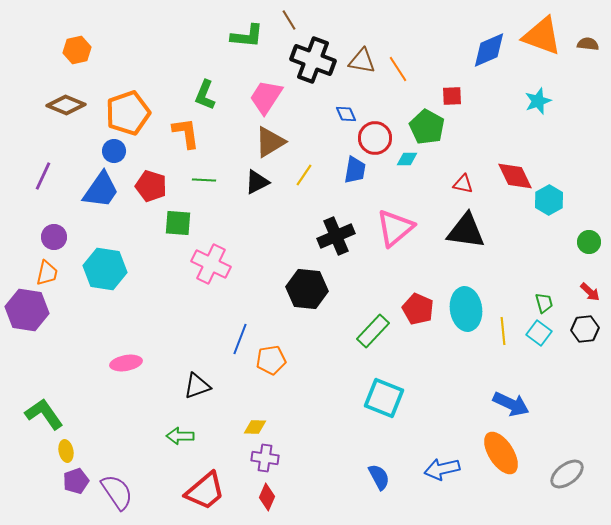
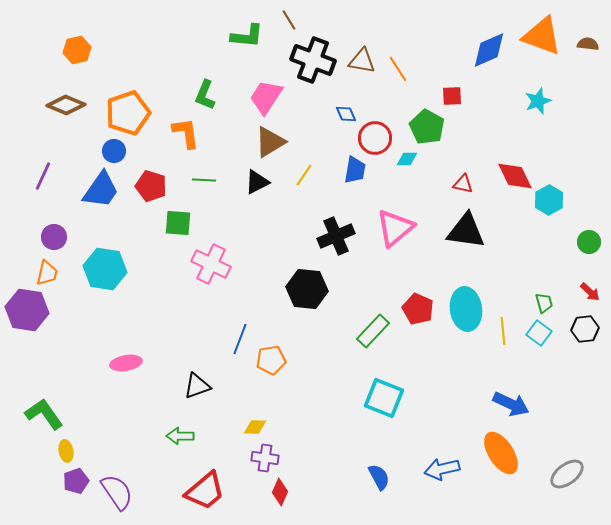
red diamond at (267, 497): moved 13 px right, 5 px up
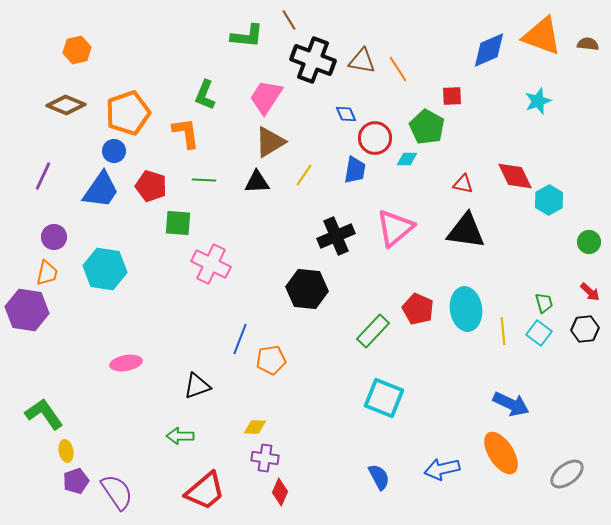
black triangle at (257, 182): rotated 24 degrees clockwise
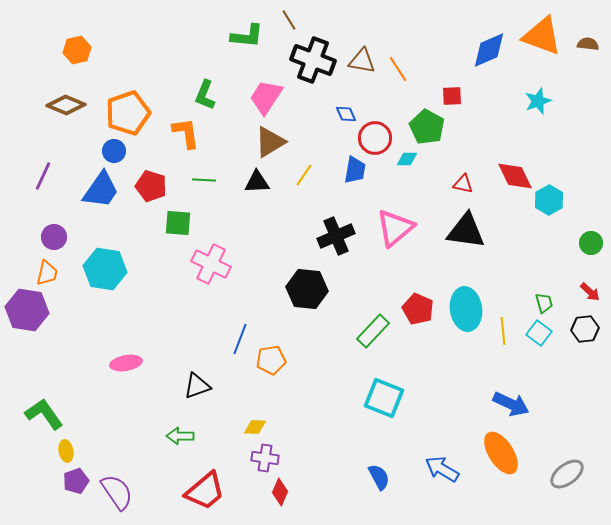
green circle at (589, 242): moved 2 px right, 1 px down
blue arrow at (442, 469): rotated 44 degrees clockwise
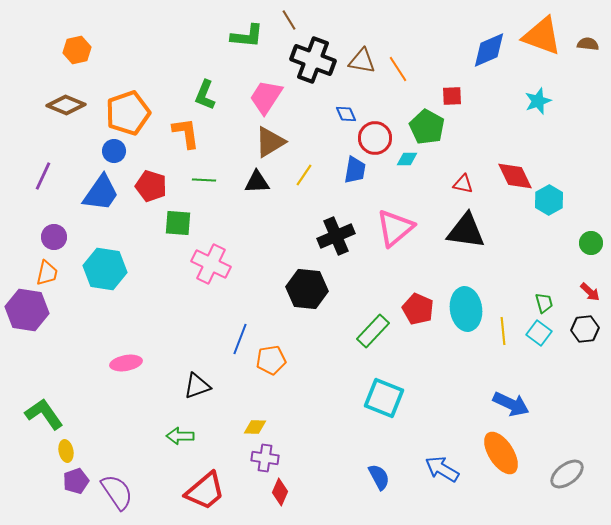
blue trapezoid at (101, 190): moved 3 px down
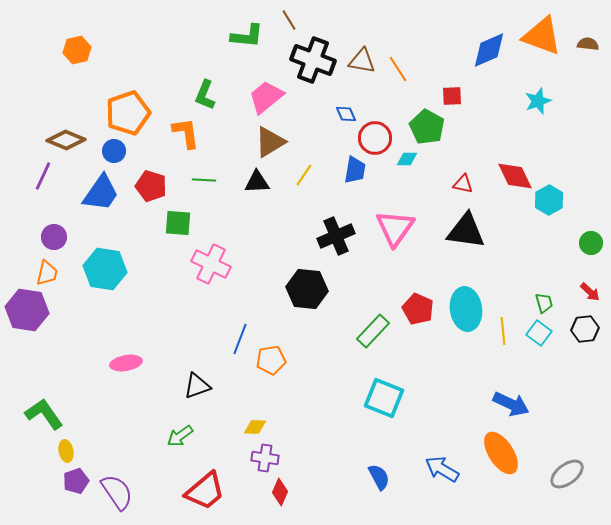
pink trapezoid at (266, 97): rotated 18 degrees clockwise
brown diamond at (66, 105): moved 35 px down
pink triangle at (395, 228): rotated 15 degrees counterclockwise
green arrow at (180, 436): rotated 36 degrees counterclockwise
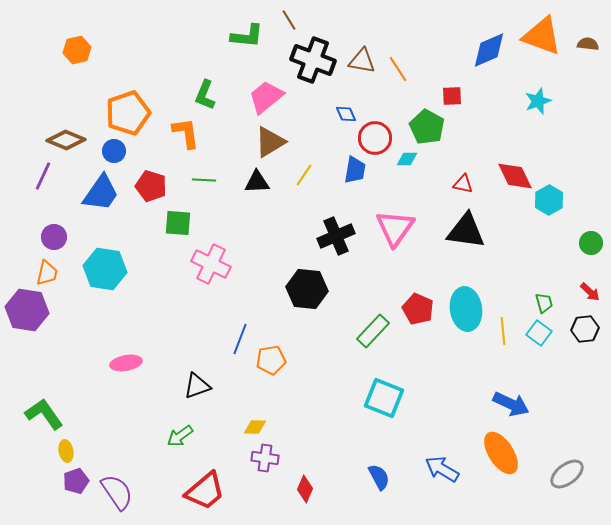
red diamond at (280, 492): moved 25 px right, 3 px up
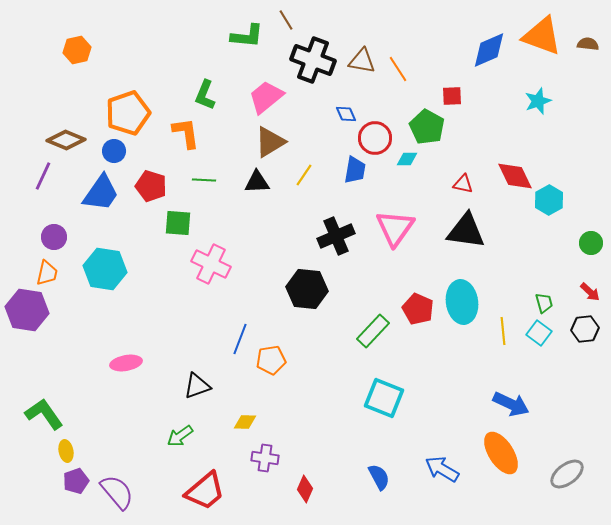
brown line at (289, 20): moved 3 px left
cyan ellipse at (466, 309): moved 4 px left, 7 px up
yellow diamond at (255, 427): moved 10 px left, 5 px up
purple semicircle at (117, 492): rotated 6 degrees counterclockwise
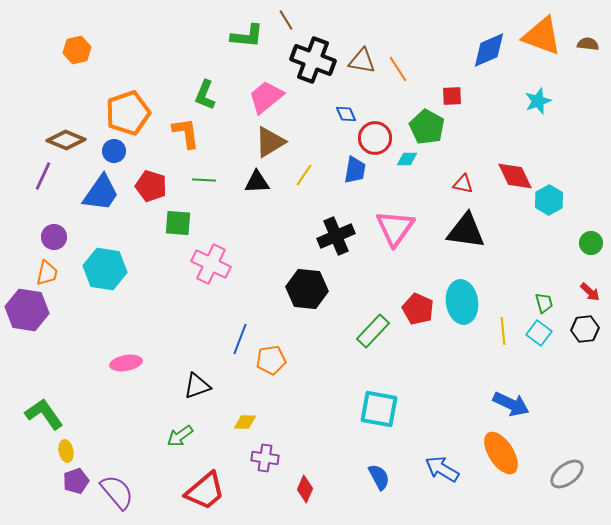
cyan square at (384, 398): moved 5 px left, 11 px down; rotated 12 degrees counterclockwise
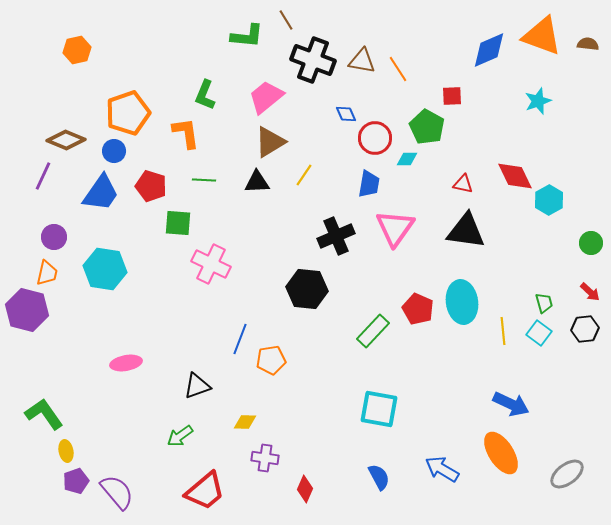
blue trapezoid at (355, 170): moved 14 px right, 14 px down
purple hexagon at (27, 310): rotated 6 degrees clockwise
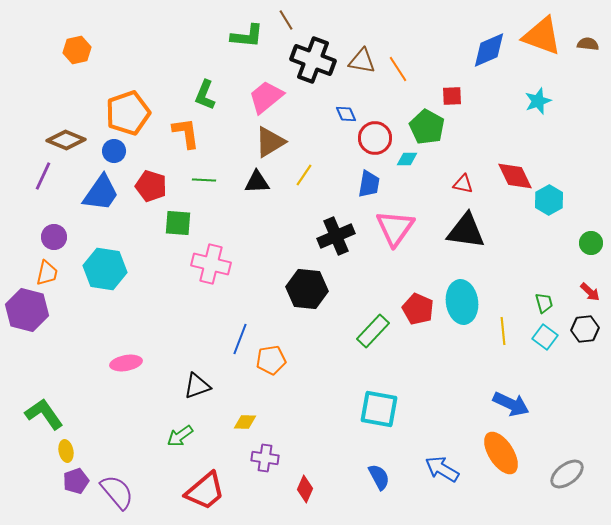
pink cross at (211, 264): rotated 12 degrees counterclockwise
cyan square at (539, 333): moved 6 px right, 4 px down
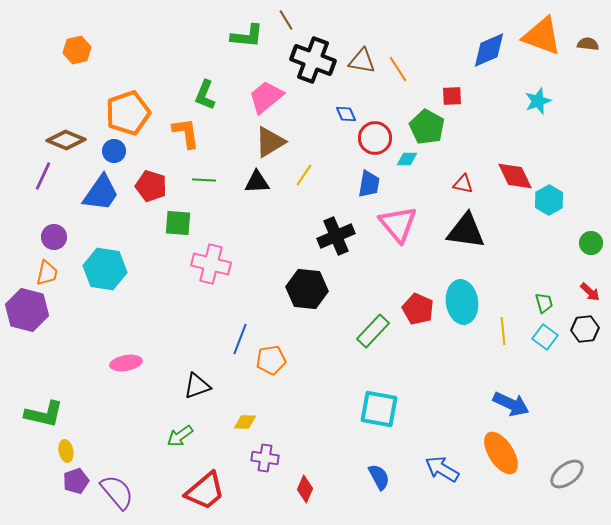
pink triangle at (395, 228): moved 3 px right, 4 px up; rotated 15 degrees counterclockwise
green L-shape at (44, 414): rotated 138 degrees clockwise
